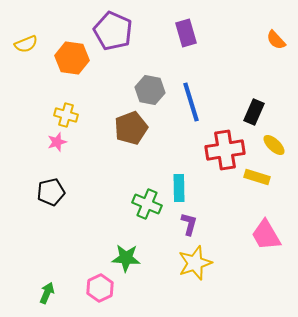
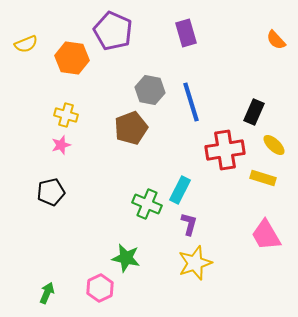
pink star: moved 4 px right, 3 px down
yellow rectangle: moved 6 px right, 1 px down
cyan rectangle: moved 1 px right, 2 px down; rotated 28 degrees clockwise
green star: rotated 8 degrees clockwise
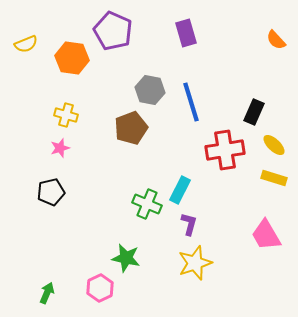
pink star: moved 1 px left, 3 px down
yellow rectangle: moved 11 px right
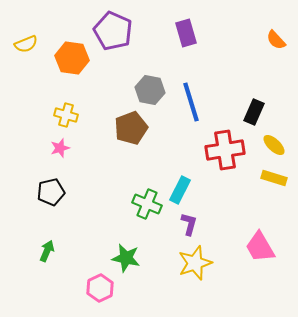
pink trapezoid: moved 6 px left, 12 px down
green arrow: moved 42 px up
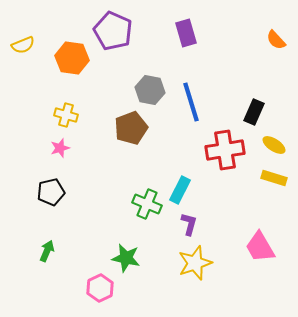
yellow semicircle: moved 3 px left, 1 px down
yellow ellipse: rotated 10 degrees counterclockwise
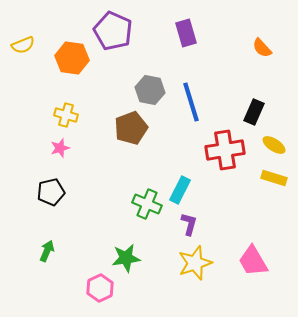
orange semicircle: moved 14 px left, 8 px down
pink trapezoid: moved 7 px left, 14 px down
green star: rotated 20 degrees counterclockwise
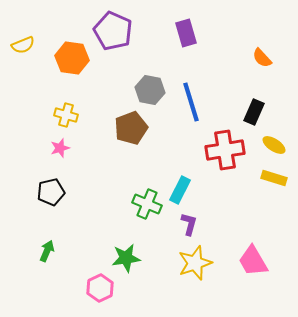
orange semicircle: moved 10 px down
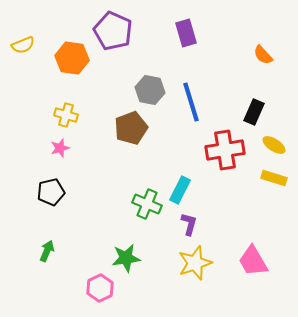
orange semicircle: moved 1 px right, 3 px up
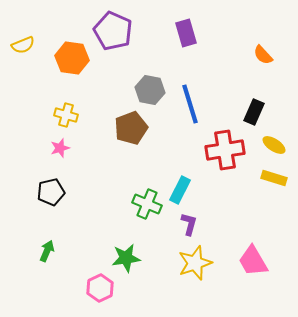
blue line: moved 1 px left, 2 px down
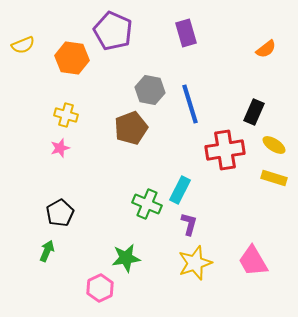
orange semicircle: moved 3 px right, 6 px up; rotated 85 degrees counterclockwise
black pentagon: moved 9 px right, 21 px down; rotated 16 degrees counterclockwise
